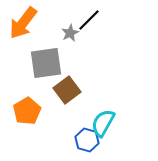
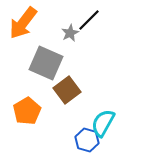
gray square: rotated 32 degrees clockwise
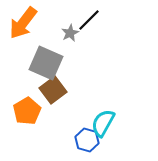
brown square: moved 14 px left
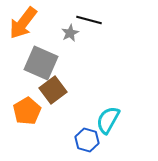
black line: rotated 60 degrees clockwise
gray square: moved 5 px left
cyan semicircle: moved 5 px right, 3 px up
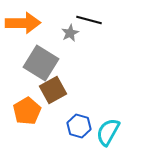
orange arrow: rotated 128 degrees counterclockwise
gray square: rotated 8 degrees clockwise
brown square: rotated 8 degrees clockwise
cyan semicircle: moved 12 px down
blue hexagon: moved 8 px left, 14 px up
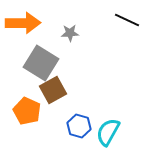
black line: moved 38 px right; rotated 10 degrees clockwise
gray star: rotated 24 degrees clockwise
orange pentagon: rotated 16 degrees counterclockwise
